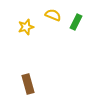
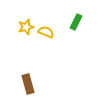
yellow semicircle: moved 7 px left, 17 px down
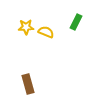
yellow star: rotated 14 degrees clockwise
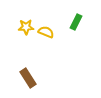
brown rectangle: moved 6 px up; rotated 18 degrees counterclockwise
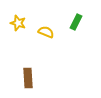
yellow star: moved 8 px left, 4 px up; rotated 21 degrees clockwise
brown rectangle: rotated 30 degrees clockwise
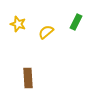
yellow star: moved 1 px down
yellow semicircle: rotated 63 degrees counterclockwise
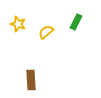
brown rectangle: moved 3 px right, 2 px down
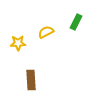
yellow star: moved 19 px down; rotated 21 degrees counterclockwise
yellow semicircle: rotated 14 degrees clockwise
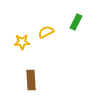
yellow star: moved 4 px right, 1 px up
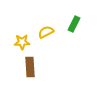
green rectangle: moved 2 px left, 2 px down
brown rectangle: moved 1 px left, 13 px up
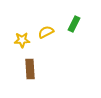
yellow star: moved 2 px up
brown rectangle: moved 2 px down
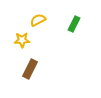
yellow semicircle: moved 8 px left, 12 px up
brown rectangle: rotated 30 degrees clockwise
